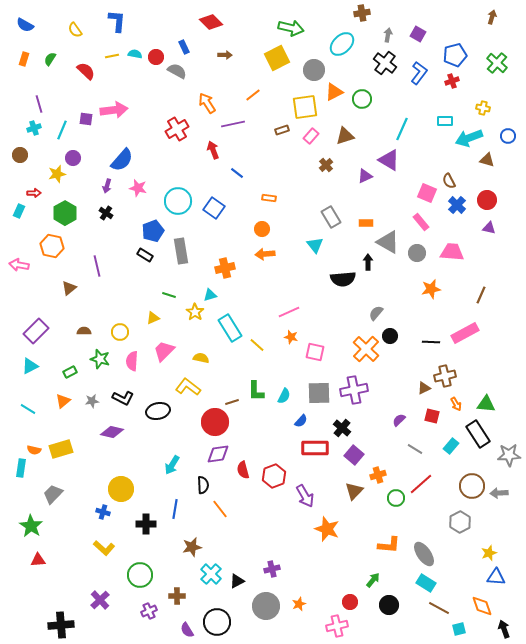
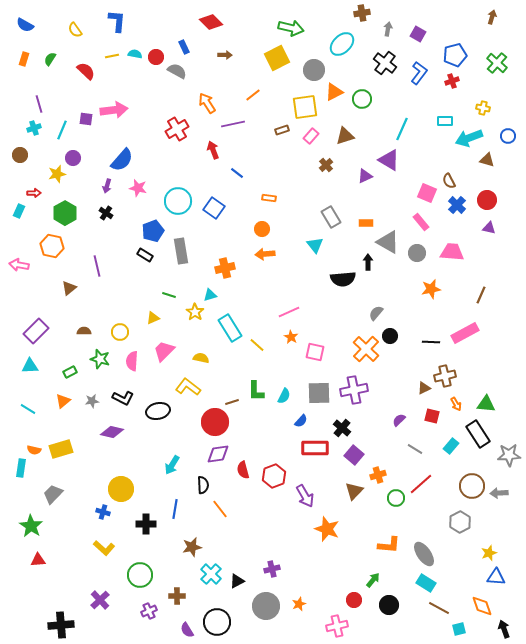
gray arrow at (388, 35): moved 6 px up
orange star at (291, 337): rotated 16 degrees clockwise
cyan triangle at (30, 366): rotated 24 degrees clockwise
red circle at (350, 602): moved 4 px right, 2 px up
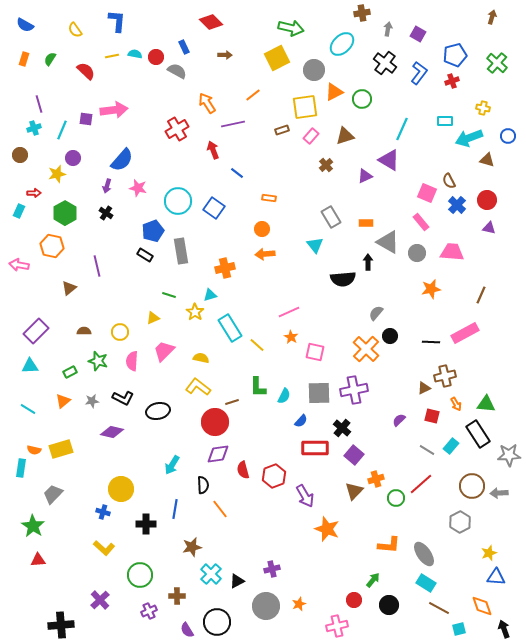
green star at (100, 359): moved 2 px left, 2 px down
yellow L-shape at (188, 387): moved 10 px right
green L-shape at (256, 391): moved 2 px right, 4 px up
gray line at (415, 449): moved 12 px right, 1 px down
orange cross at (378, 475): moved 2 px left, 4 px down
green star at (31, 526): moved 2 px right
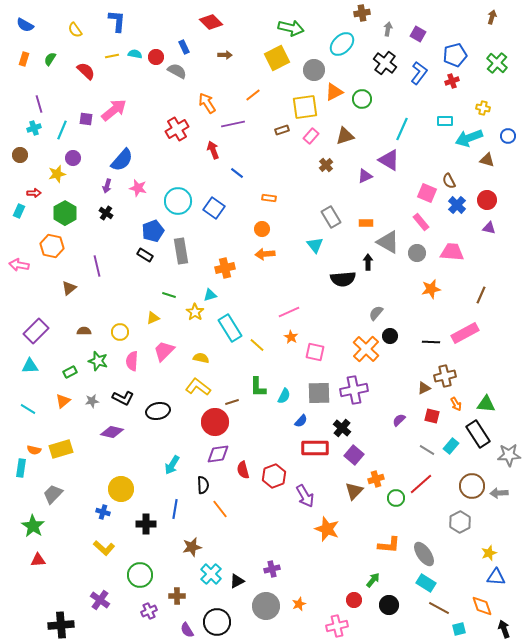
pink arrow at (114, 110): rotated 32 degrees counterclockwise
purple cross at (100, 600): rotated 12 degrees counterclockwise
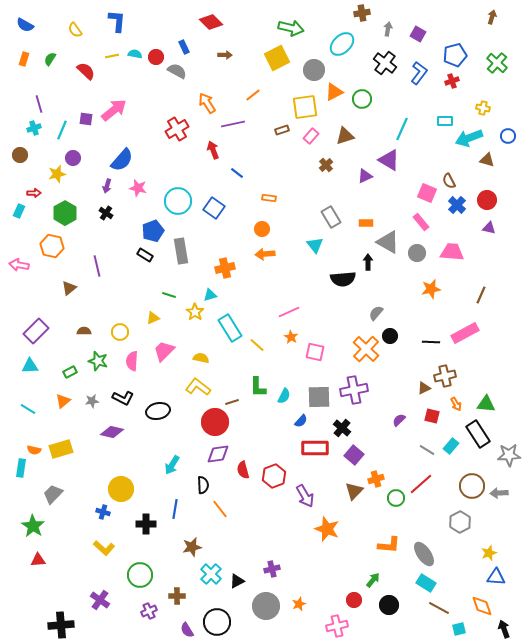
gray square at (319, 393): moved 4 px down
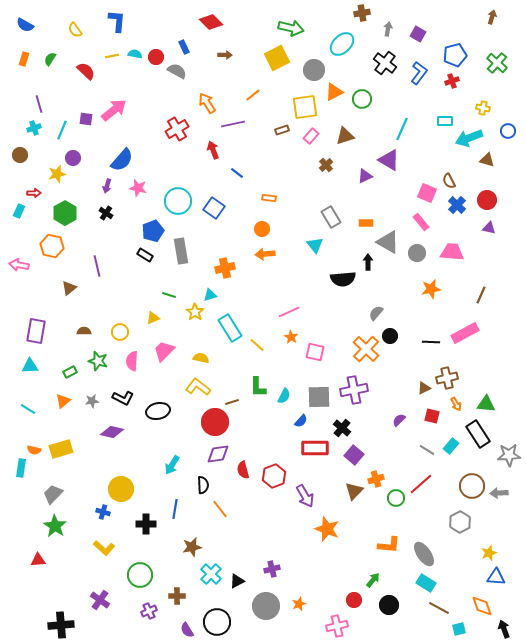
blue circle at (508, 136): moved 5 px up
purple rectangle at (36, 331): rotated 35 degrees counterclockwise
brown cross at (445, 376): moved 2 px right, 2 px down
green star at (33, 526): moved 22 px right
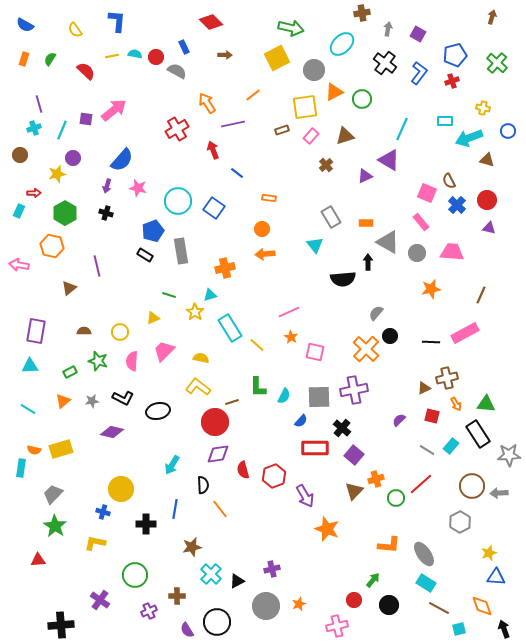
black cross at (106, 213): rotated 16 degrees counterclockwise
yellow L-shape at (104, 548): moved 9 px left, 5 px up; rotated 150 degrees clockwise
green circle at (140, 575): moved 5 px left
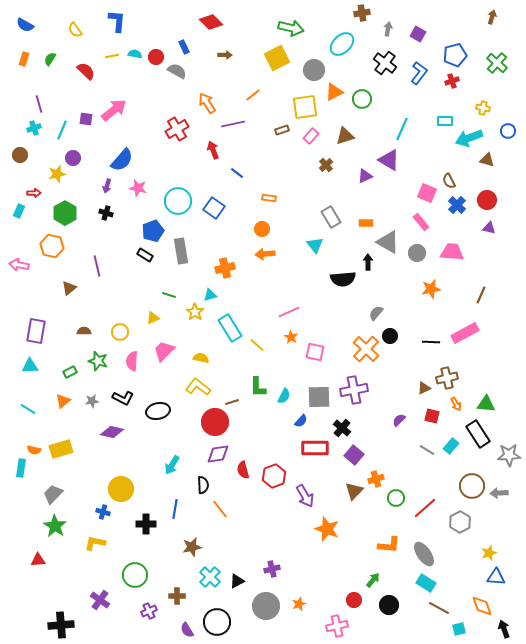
red line at (421, 484): moved 4 px right, 24 px down
cyan cross at (211, 574): moved 1 px left, 3 px down
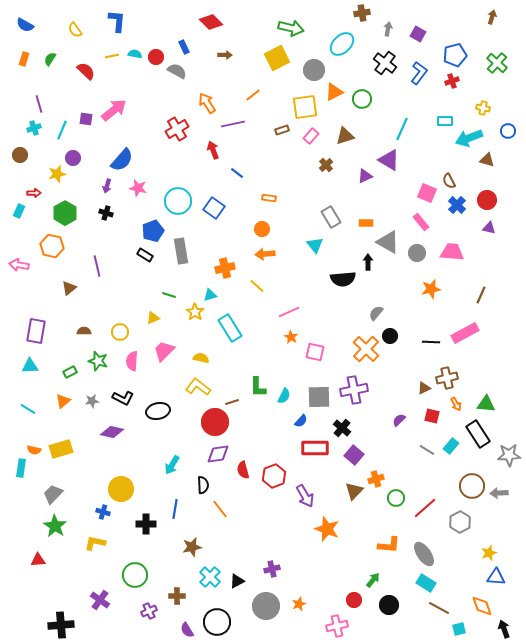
yellow line at (257, 345): moved 59 px up
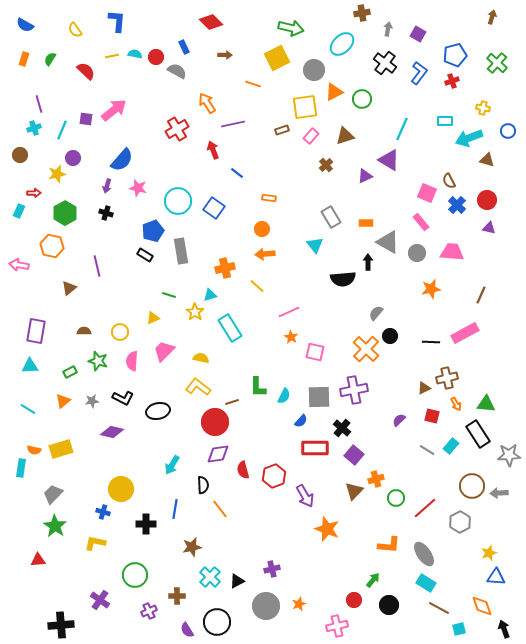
orange line at (253, 95): moved 11 px up; rotated 56 degrees clockwise
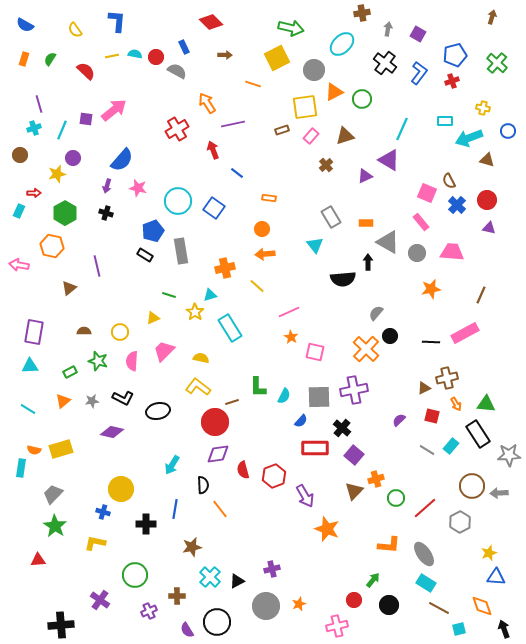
purple rectangle at (36, 331): moved 2 px left, 1 px down
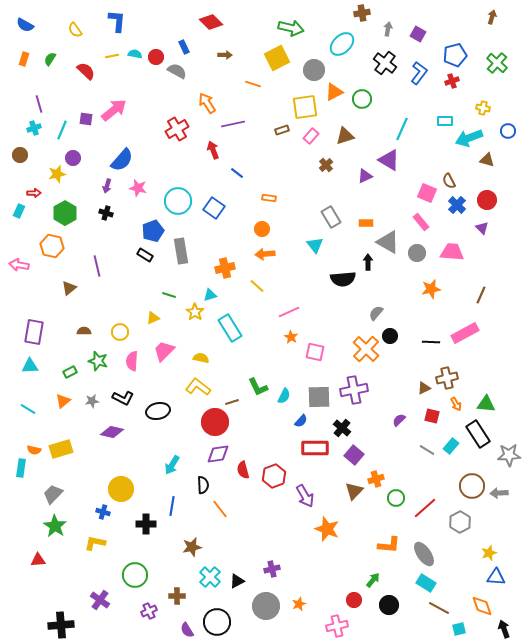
purple triangle at (489, 228): moved 7 px left; rotated 32 degrees clockwise
green L-shape at (258, 387): rotated 25 degrees counterclockwise
blue line at (175, 509): moved 3 px left, 3 px up
